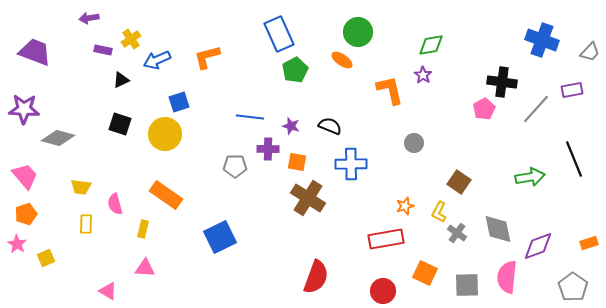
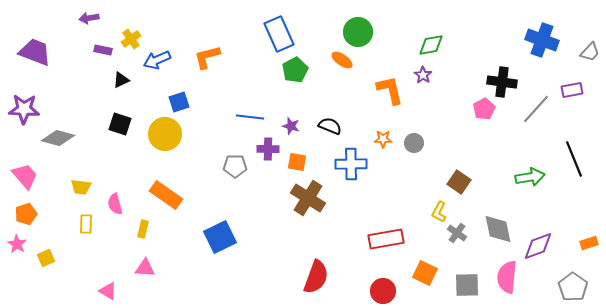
orange star at (405, 206): moved 22 px left, 67 px up; rotated 18 degrees clockwise
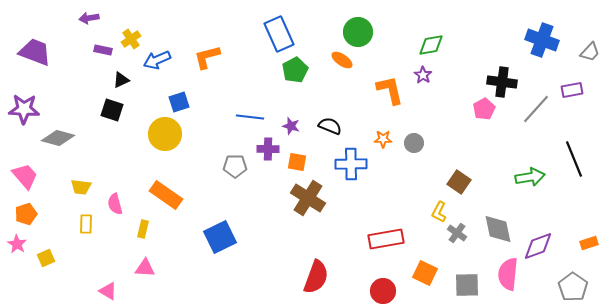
black square at (120, 124): moved 8 px left, 14 px up
pink semicircle at (507, 277): moved 1 px right, 3 px up
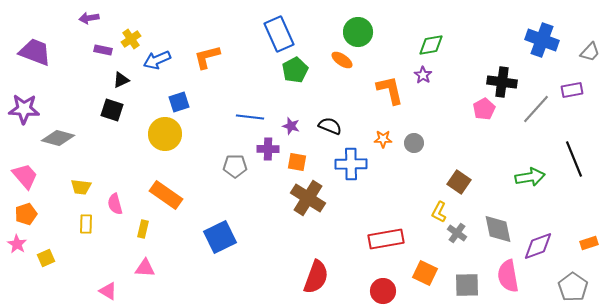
pink semicircle at (508, 274): moved 2 px down; rotated 16 degrees counterclockwise
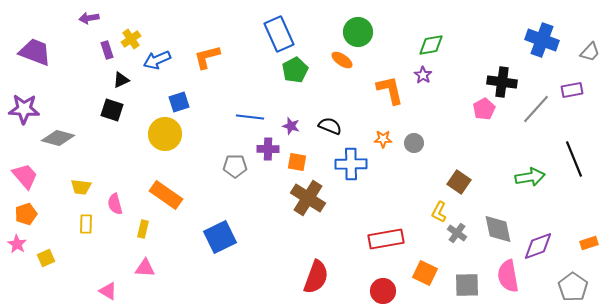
purple rectangle at (103, 50): moved 4 px right; rotated 60 degrees clockwise
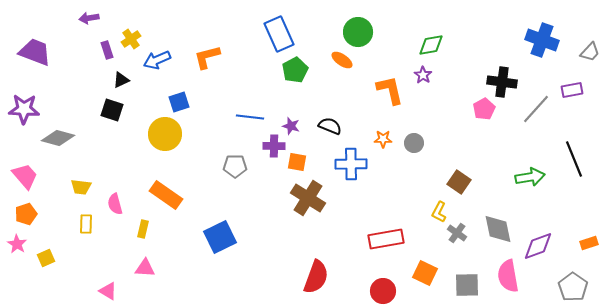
purple cross at (268, 149): moved 6 px right, 3 px up
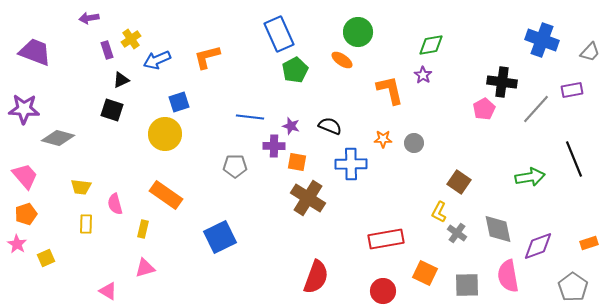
pink triangle at (145, 268): rotated 20 degrees counterclockwise
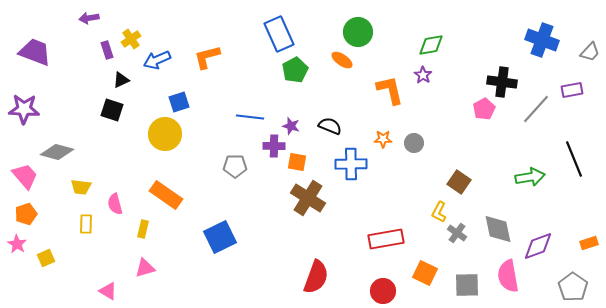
gray diamond at (58, 138): moved 1 px left, 14 px down
